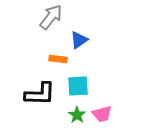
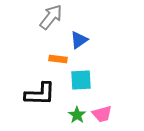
cyan square: moved 3 px right, 6 px up
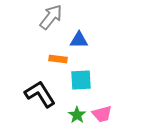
blue triangle: rotated 36 degrees clockwise
black L-shape: rotated 124 degrees counterclockwise
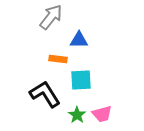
black L-shape: moved 5 px right
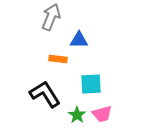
gray arrow: rotated 16 degrees counterclockwise
cyan square: moved 10 px right, 4 px down
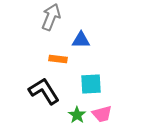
blue triangle: moved 2 px right
black L-shape: moved 1 px left, 3 px up
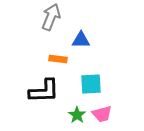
black L-shape: rotated 120 degrees clockwise
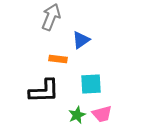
blue triangle: rotated 36 degrees counterclockwise
green star: rotated 12 degrees clockwise
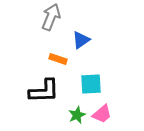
orange rectangle: rotated 12 degrees clockwise
pink trapezoid: rotated 25 degrees counterclockwise
